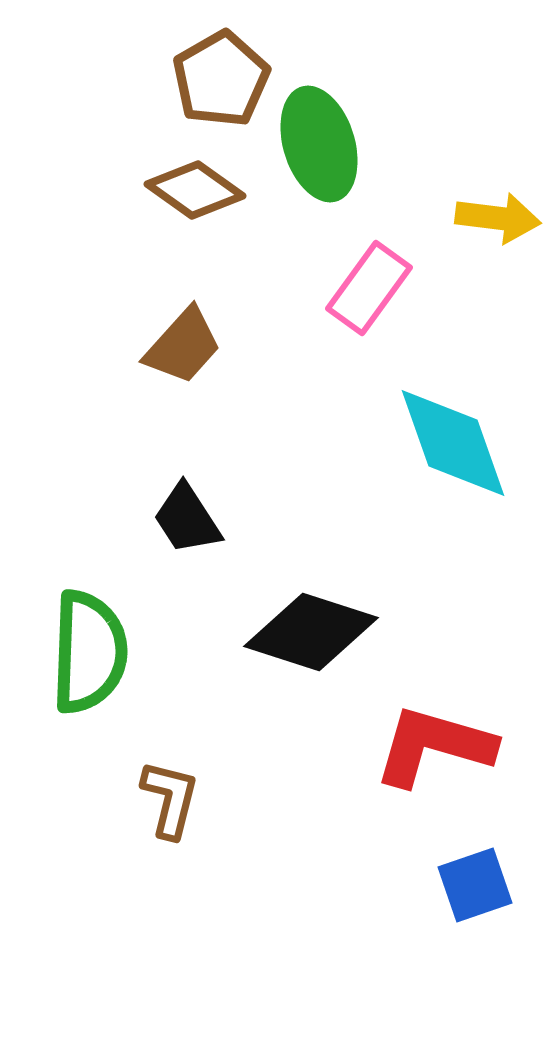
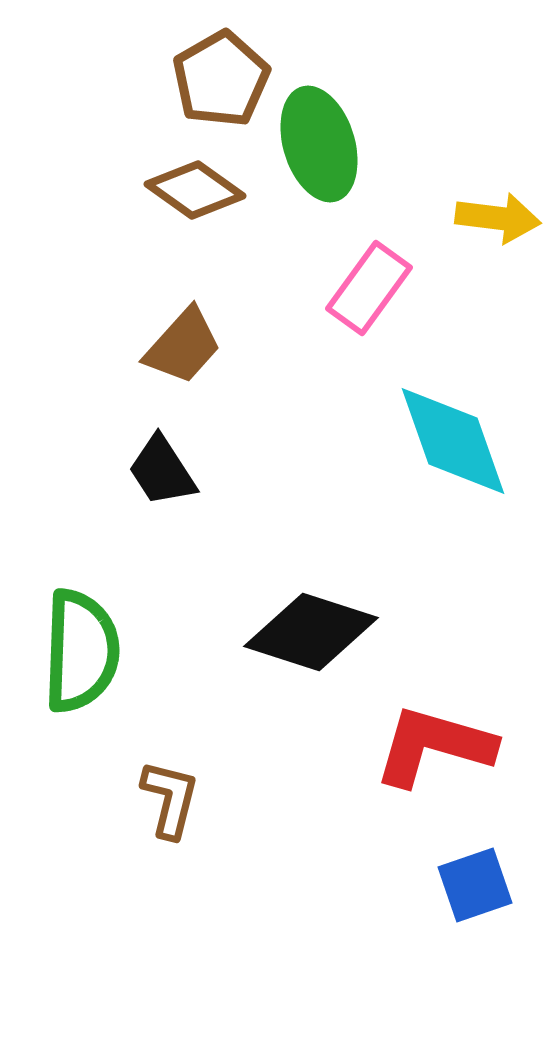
cyan diamond: moved 2 px up
black trapezoid: moved 25 px left, 48 px up
green semicircle: moved 8 px left, 1 px up
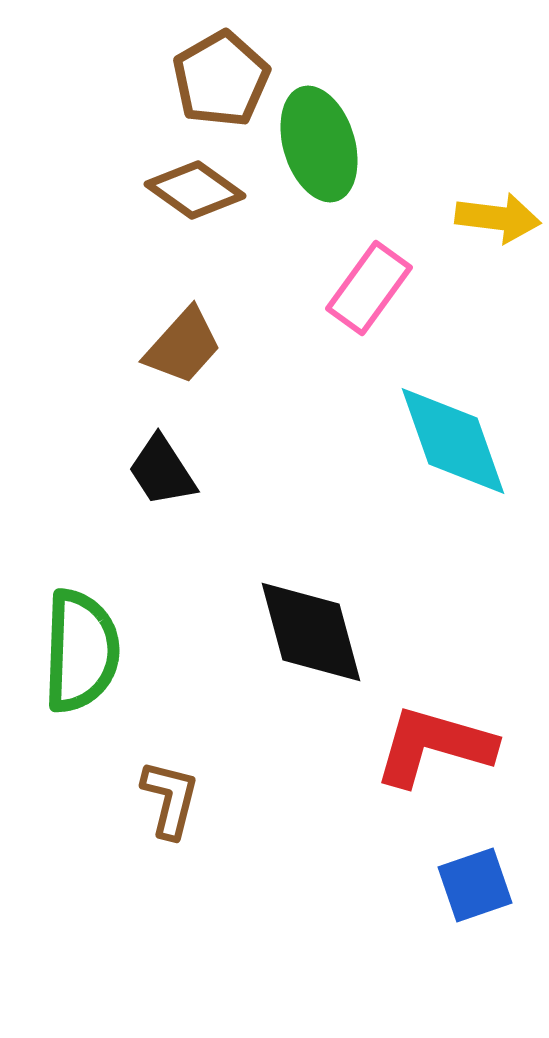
black diamond: rotated 57 degrees clockwise
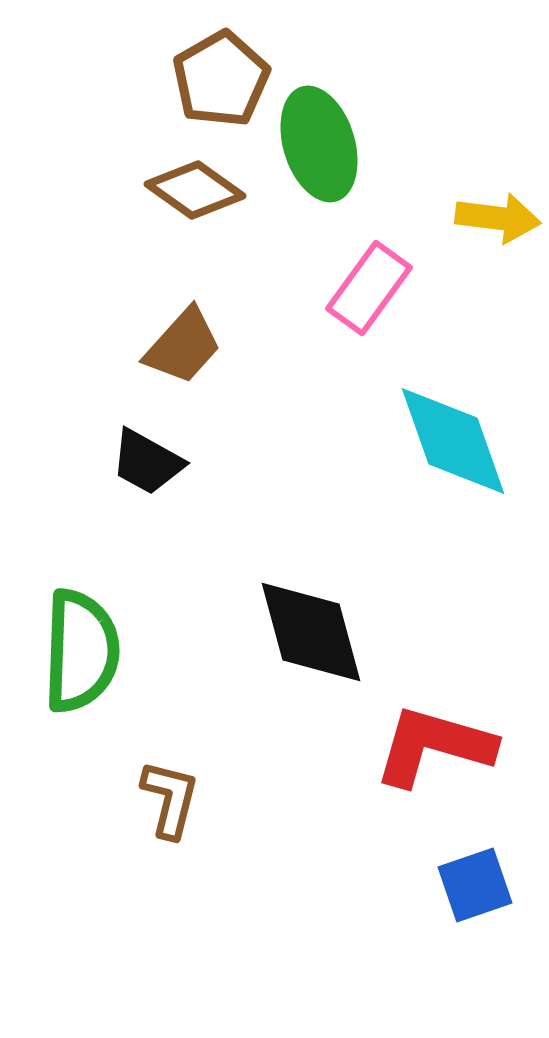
black trapezoid: moved 15 px left, 9 px up; rotated 28 degrees counterclockwise
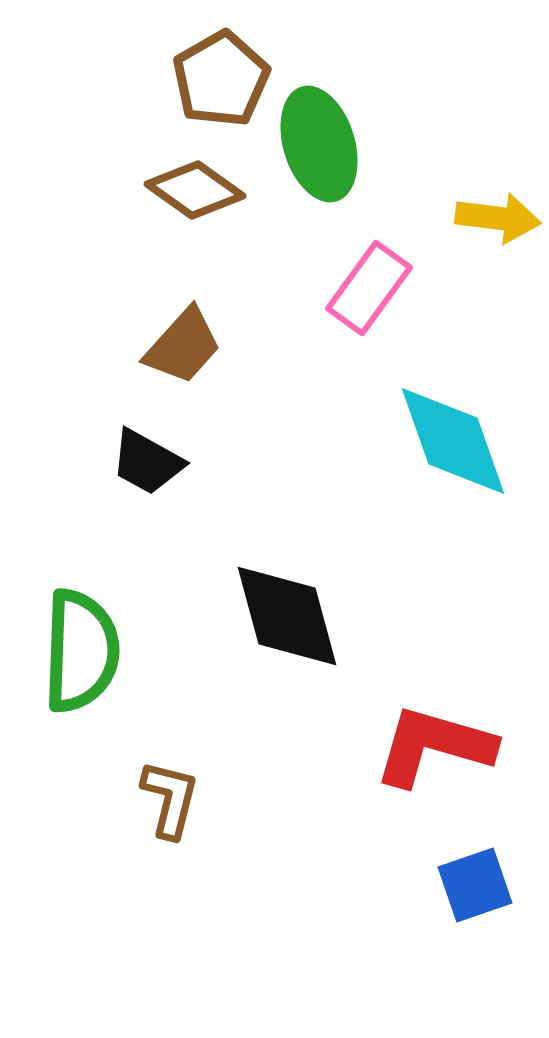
black diamond: moved 24 px left, 16 px up
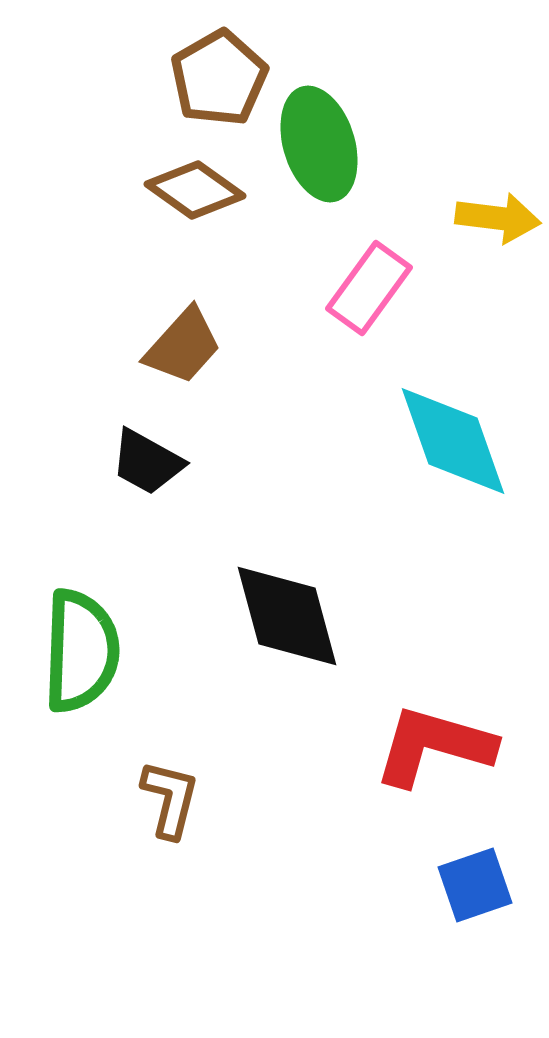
brown pentagon: moved 2 px left, 1 px up
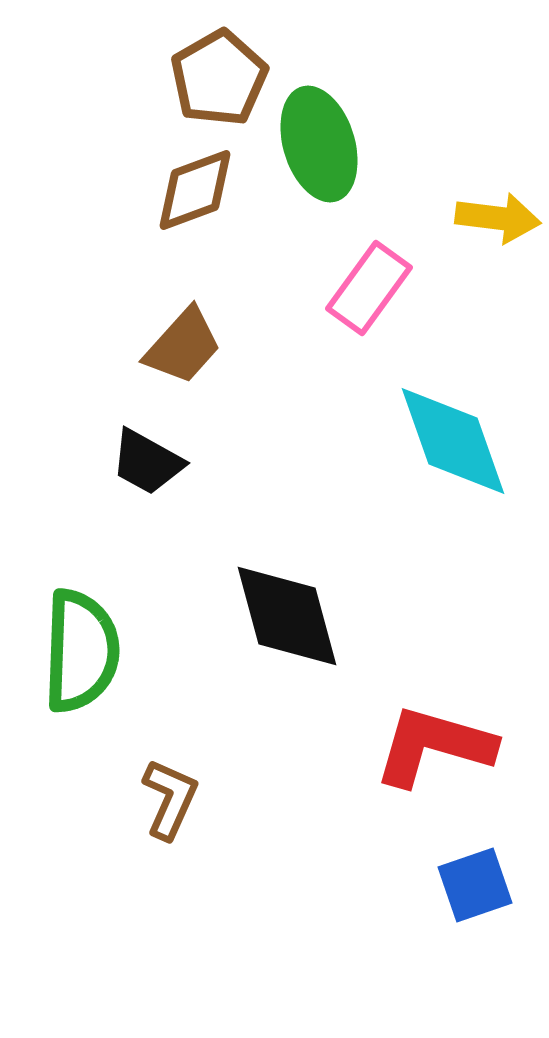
brown diamond: rotated 56 degrees counterclockwise
brown L-shape: rotated 10 degrees clockwise
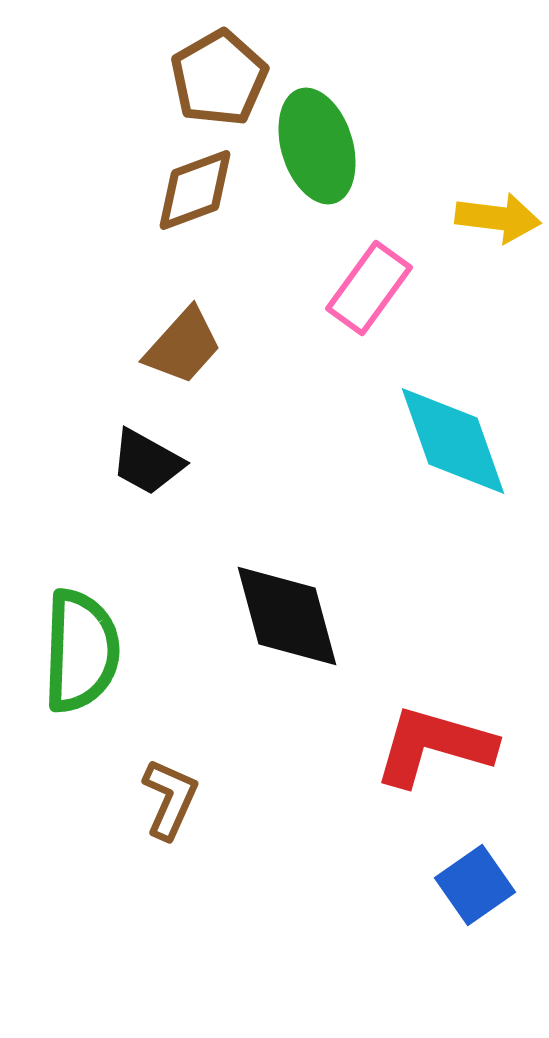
green ellipse: moved 2 px left, 2 px down
blue square: rotated 16 degrees counterclockwise
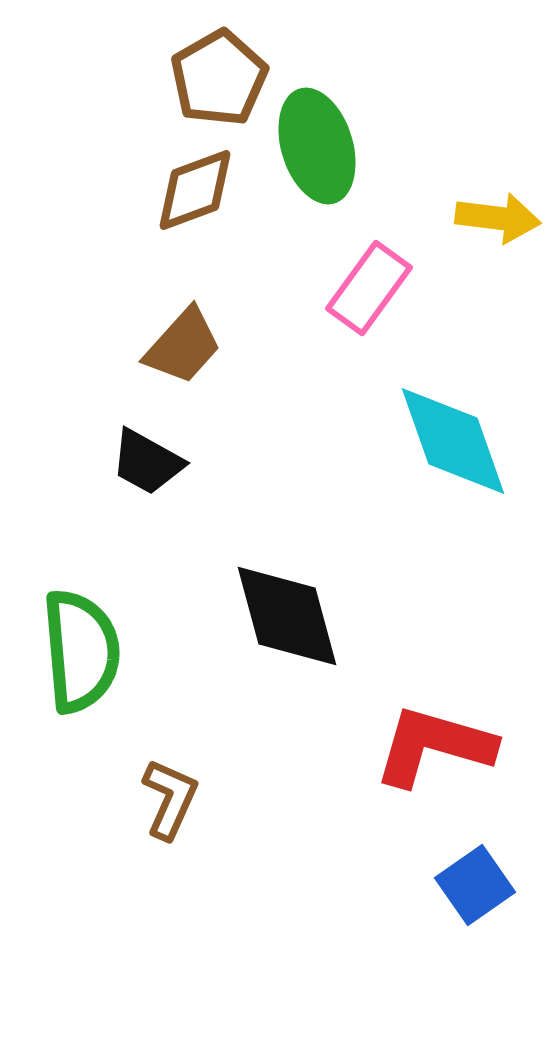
green semicircle: rotated 7 degrees counterclockwise
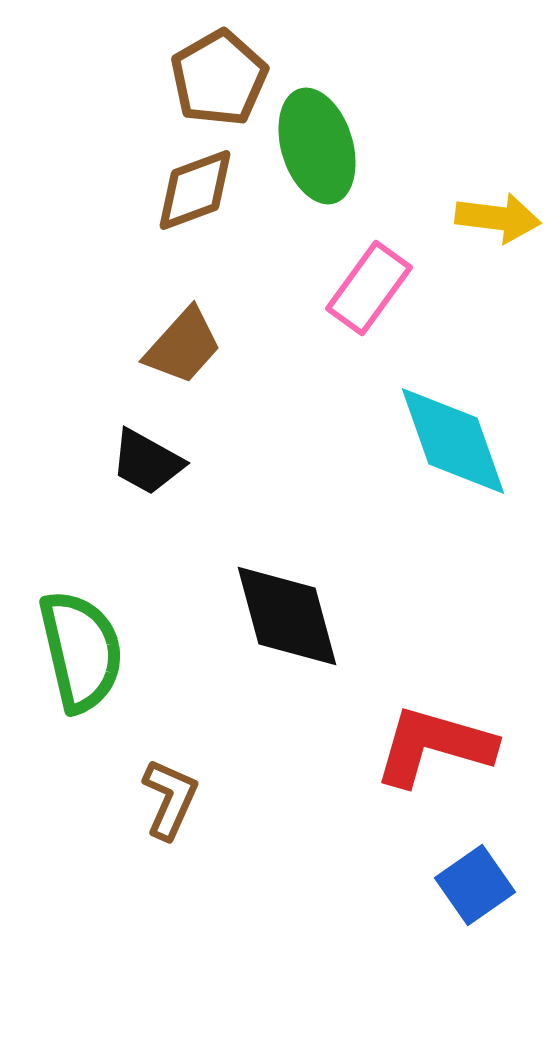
green semicircle: rotated 8 degrees counterclockwise
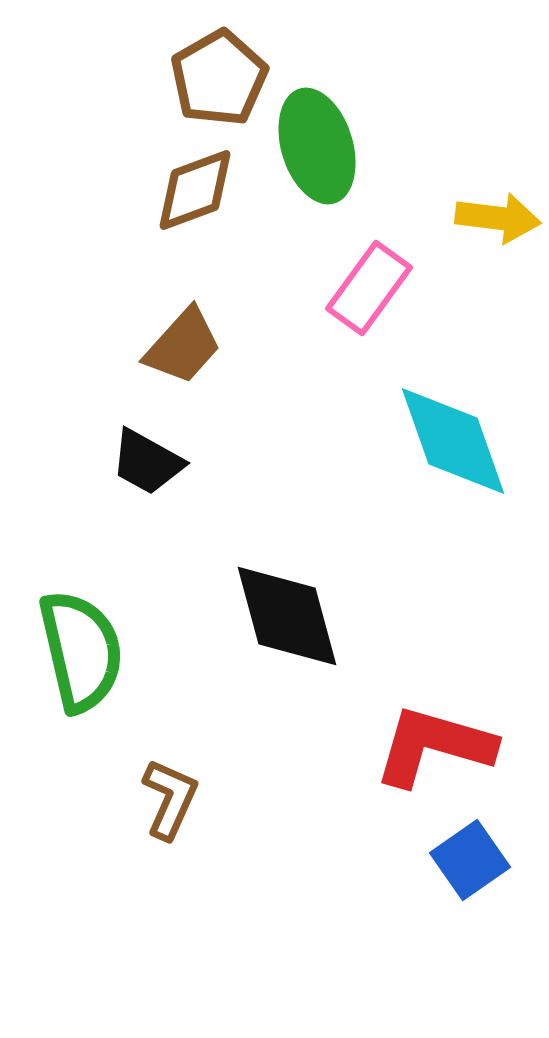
blue square: moved 5 px left, 25 px up
